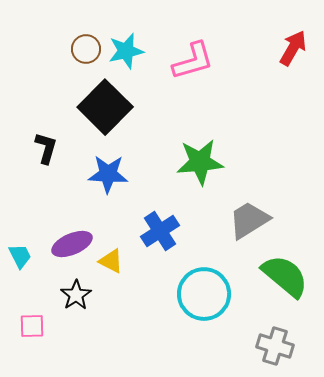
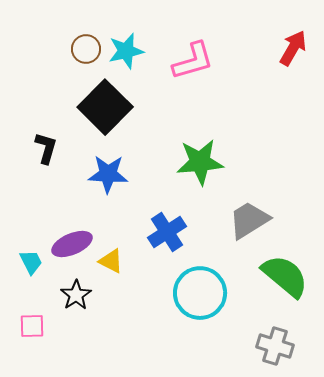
blue cross: moved 7 px right, 1 px down
cyan trapezoid: moved 11 px right, 6 px down
cyan circle: moved 4 px left, 1 px up
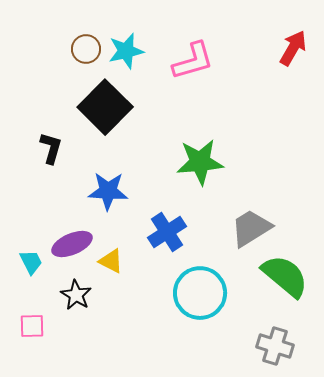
black L-shape: moved 5 px right
blue star: moved 17 px down
gray trapezoid: moved 2 px right, 8 px down
black star: rotated 8 degrees counterclockwise
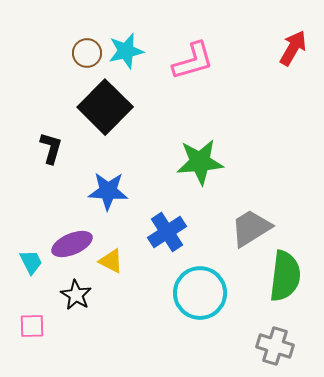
brown circle: moved 1 px right, 4 px down
green semicircle: rotated 57 degrees clockwise
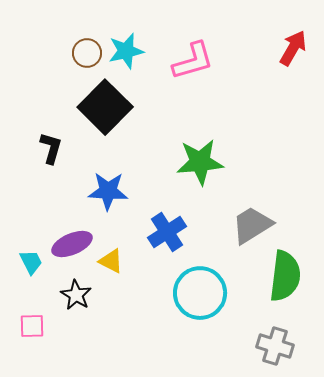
gray trapezoid: moved 1 px right, 3 px up
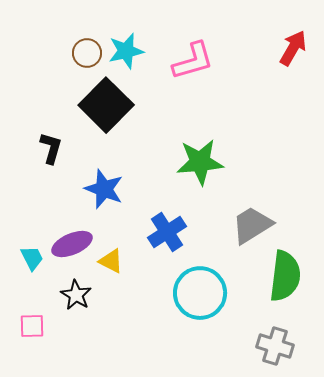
black square: moved 1 px right, 2 px up
blue star: moved 4 px left, 2 px up; rotated 18 degrees clockwise
cyan trapezoid: moved 1 px right, 4 px up
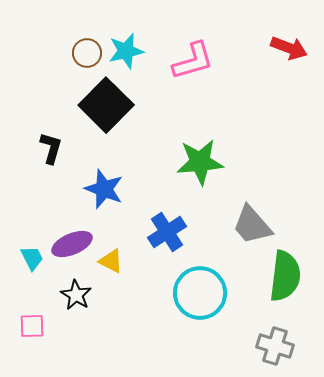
red arrow: moved 4 px left; rotated 81 degrees clockwise
gray trapezoid: rotated 99 degrees counterclockwise
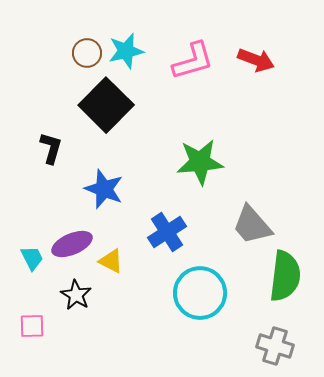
red arrow: moved 33 px left, 12 px down
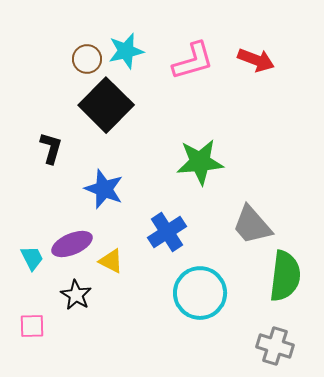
brown circle: moved 6 px down
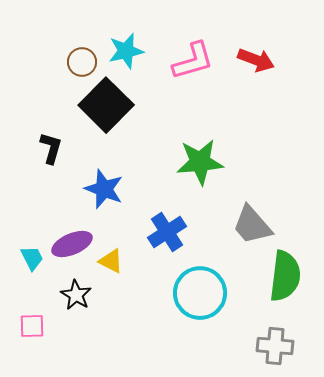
brown circle: moved 5 px left, 3 px down
gray cross: rotated 12 degrees counterclockwise
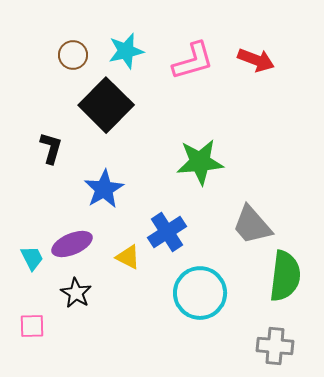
brown circle: moved 9 px left, 7 px up
blue star: rotated 21 degrees clockwise
yellow triangle: moved 17 px right, 4 px up
black star: moved 2 px up
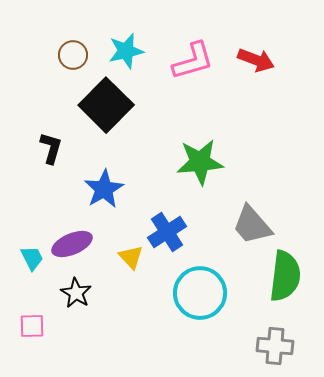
yellow triangle: moved 3 px right; rotated 20 degrees clockwise
